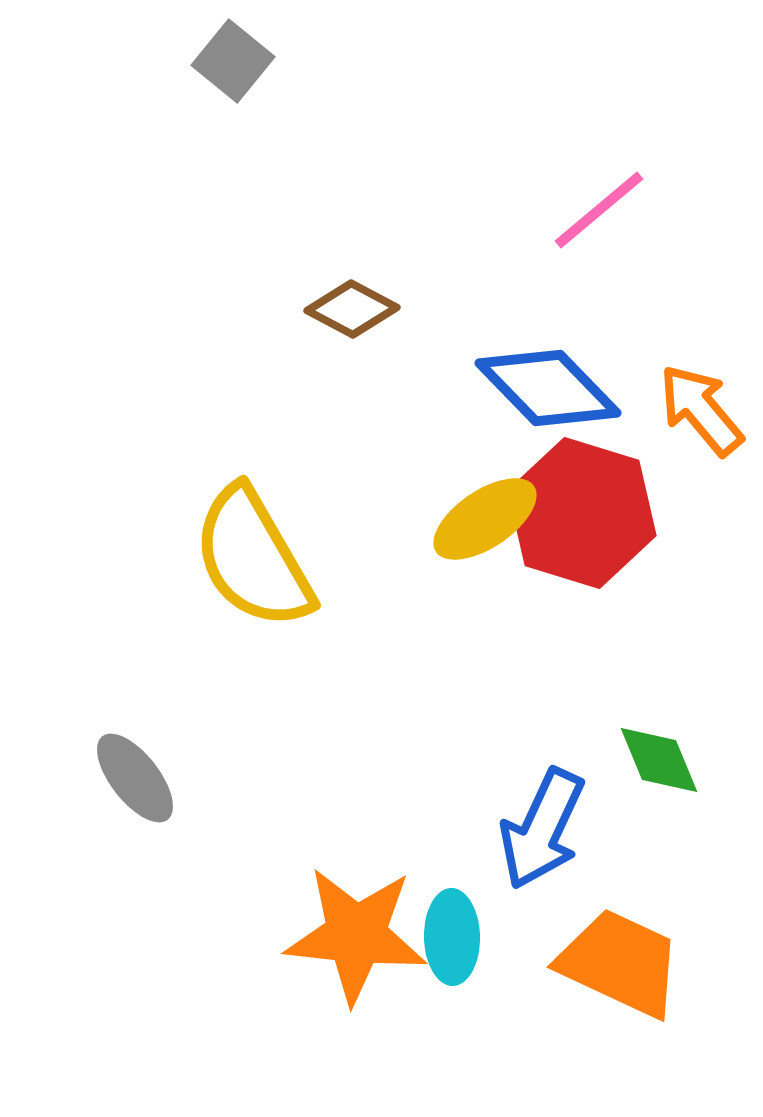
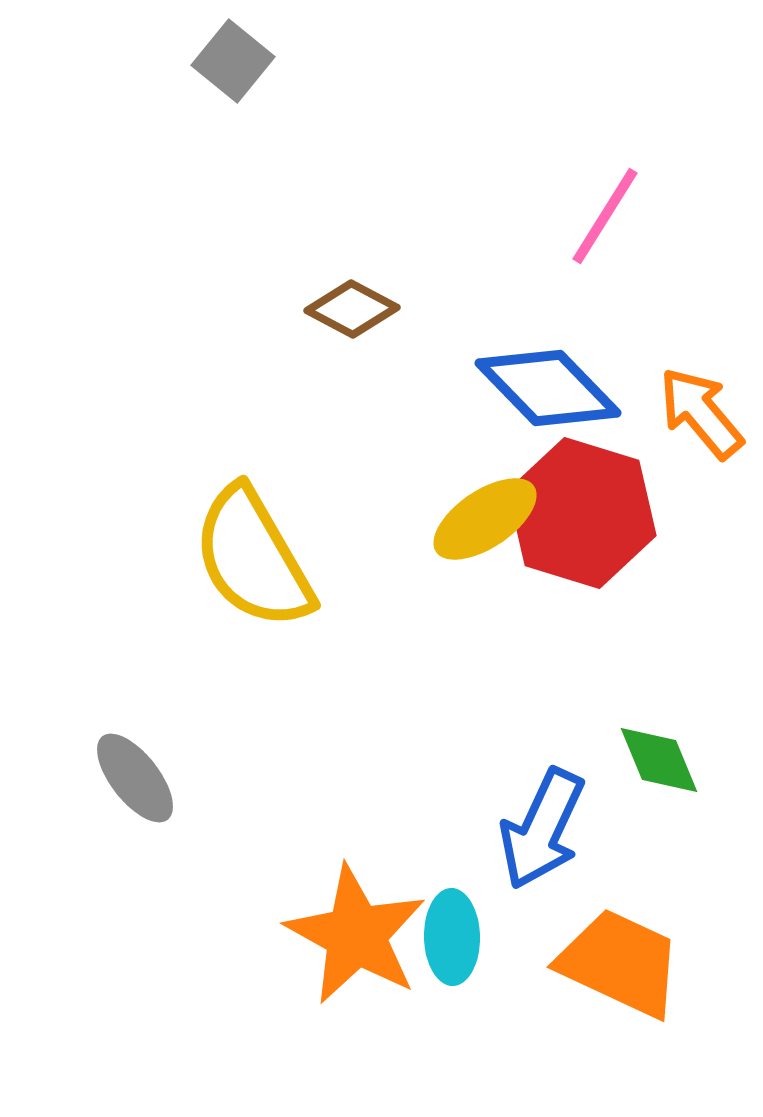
pink line: moved 6 px right, 6 px down; rotated 18 degrees counterclockwise
orange arrow: moved 3 px down
orange star: rotated 23 degrees clockwise
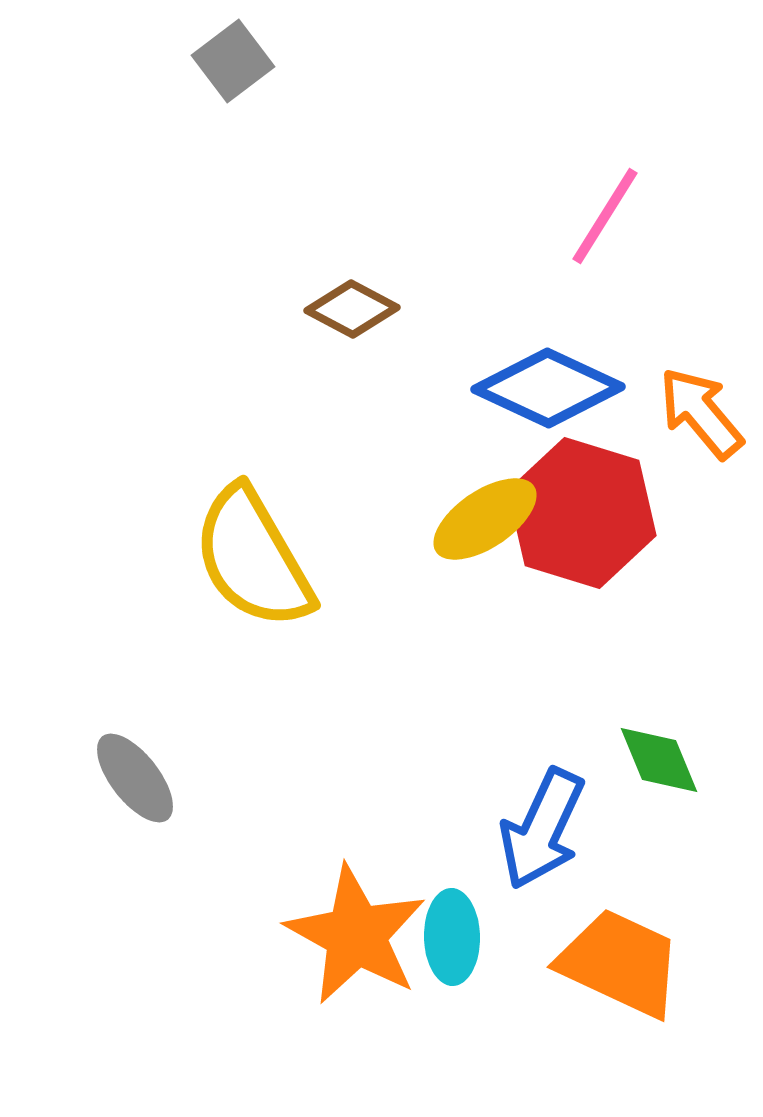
gray square: rotated 14 degrees clockwise
blue diamond: rotated 21 degrees counterclockwise
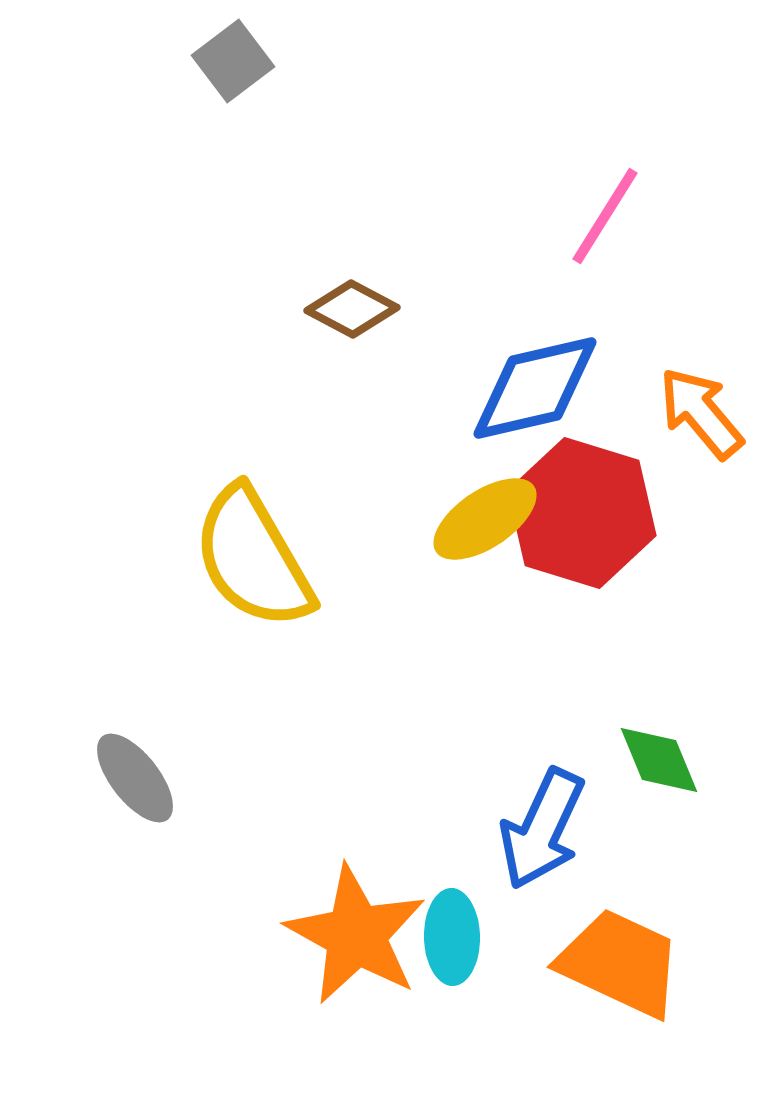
blue diamond: moved 13 px left; rotated 38 degrees counterclockwise
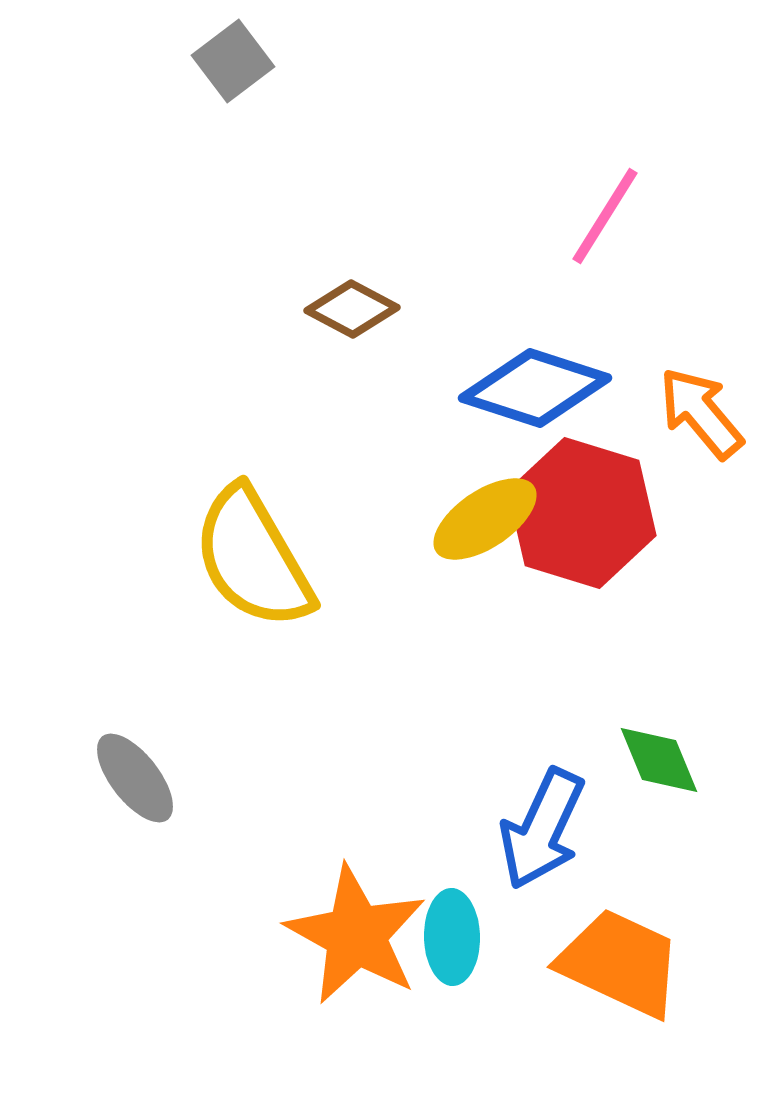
blue diamond: rotated 31 degrees clockwise
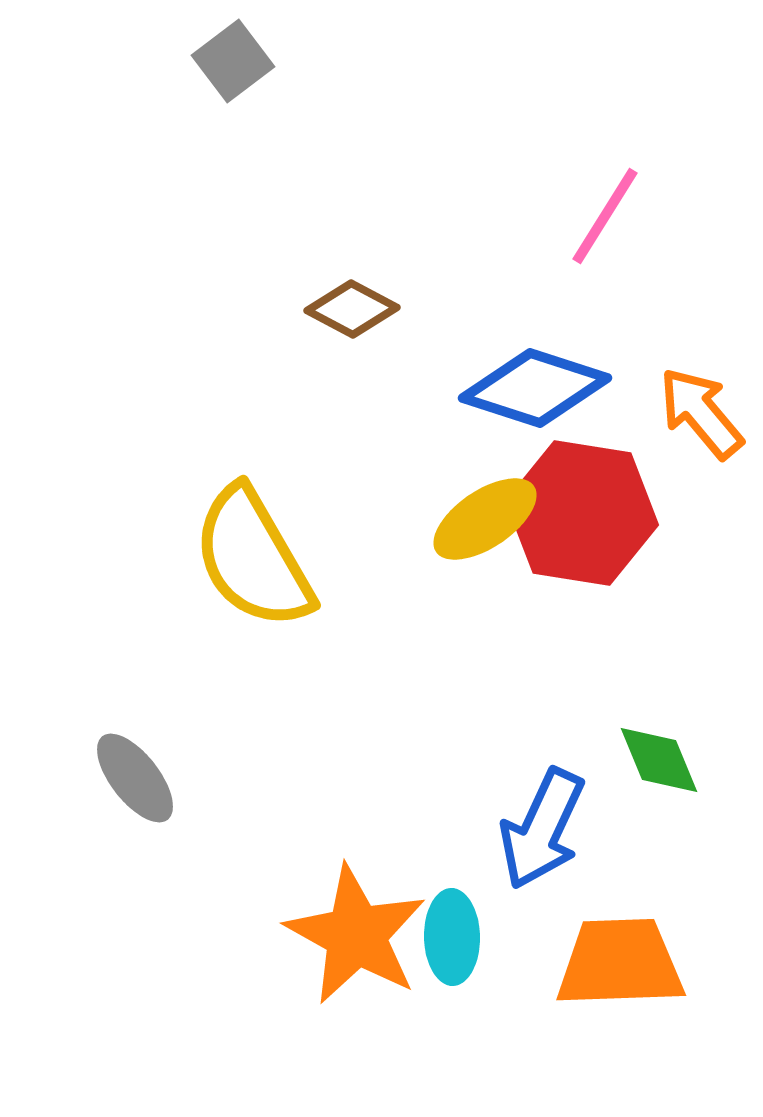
red hexagon: rotated 8 degrees counterclockwise
orange trapezoid: rotated 27 degrees counterclockwise
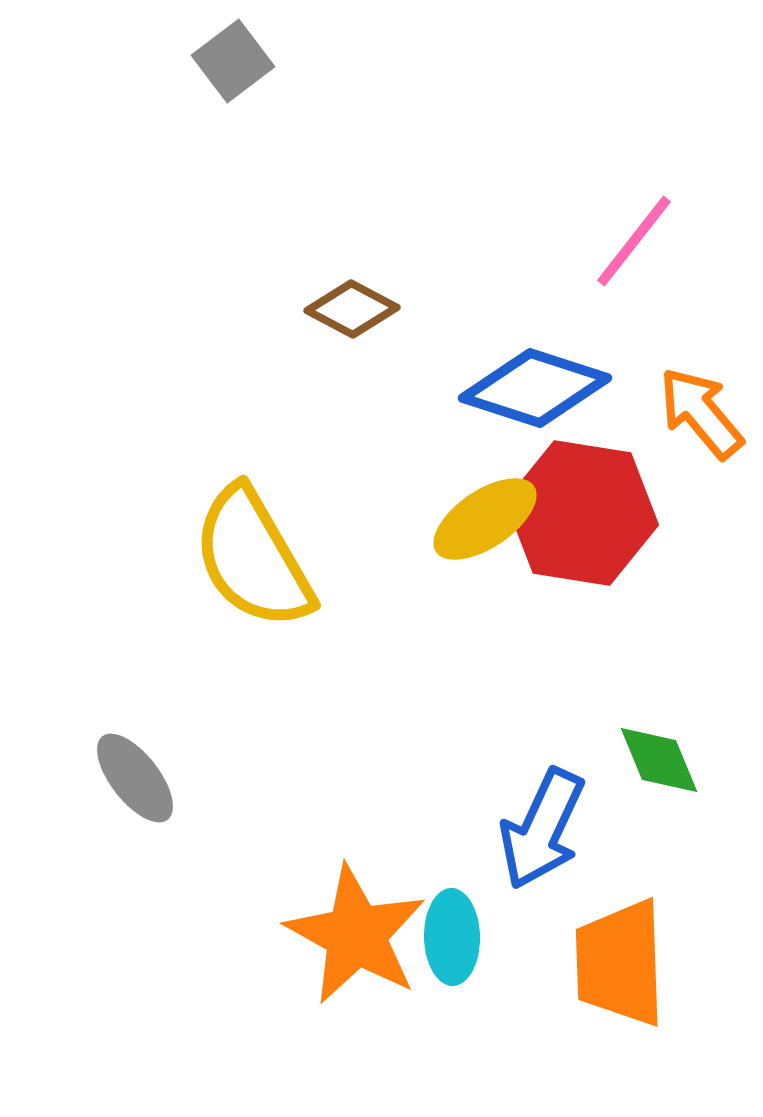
pink line: moved 29 px right, 25 px down; rotated 6 degrees clockwise
orange trapezoid: rotated 90 degrees counterclockwise
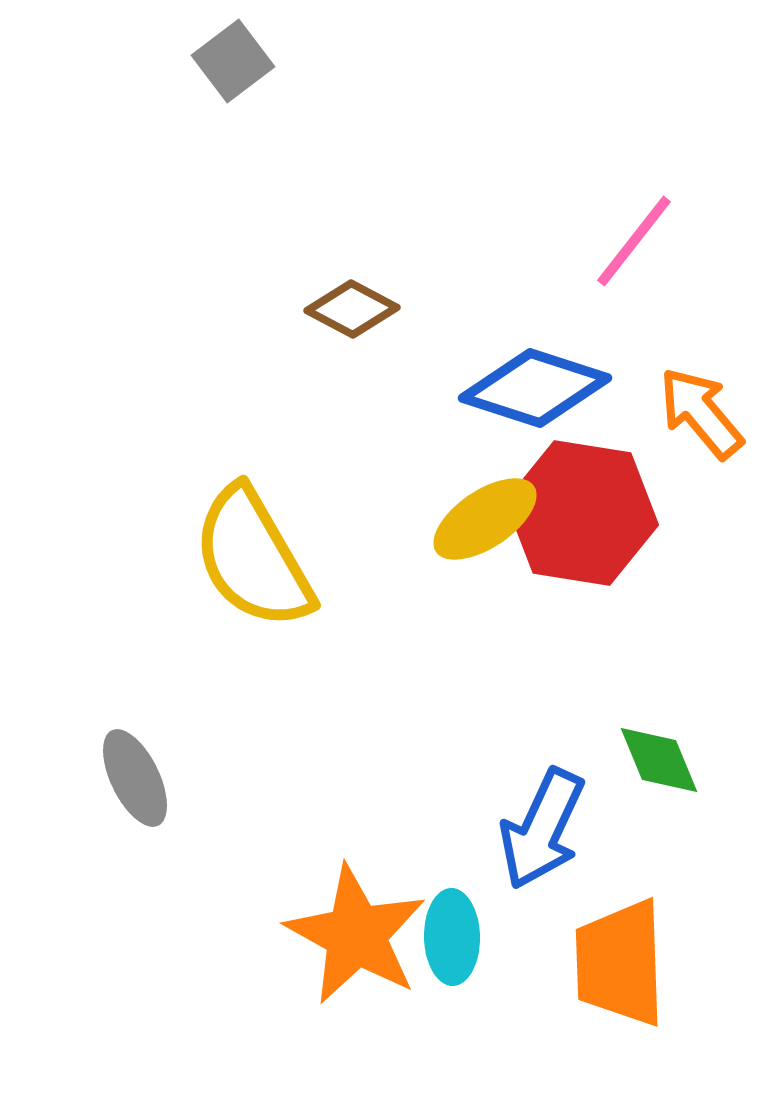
gray ellipse: rotated 12 degrees clockwise
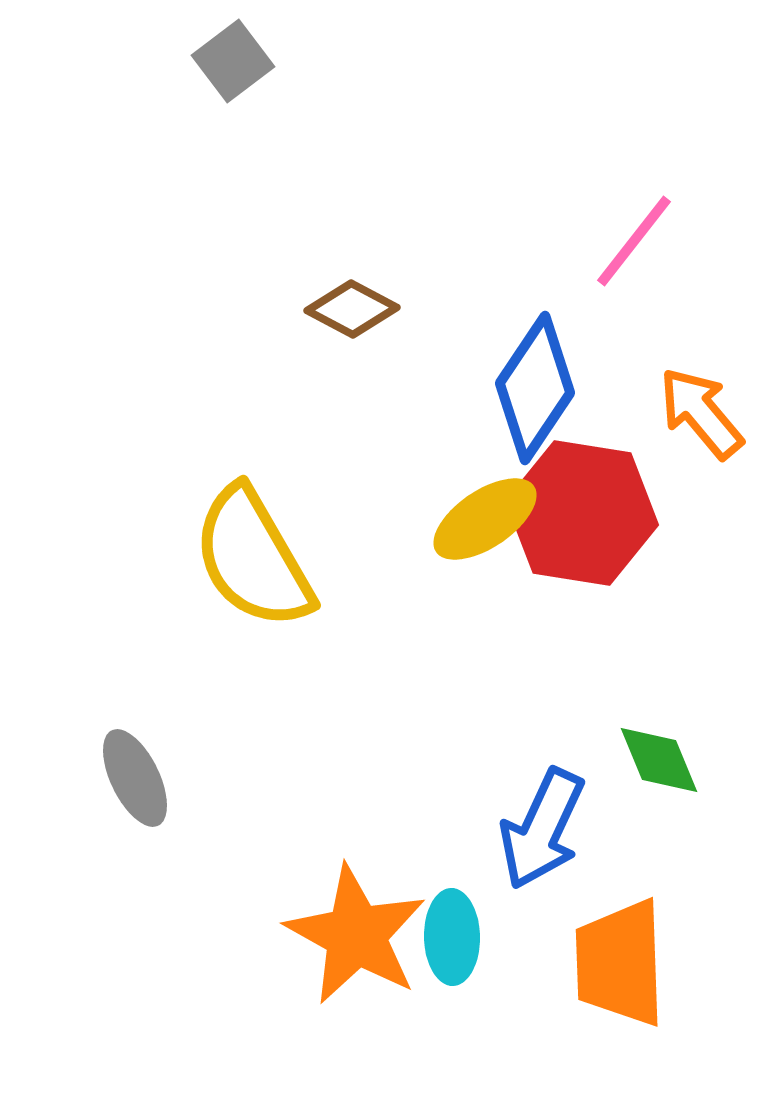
blue diamond: rotated 74 degrees counterclockwise
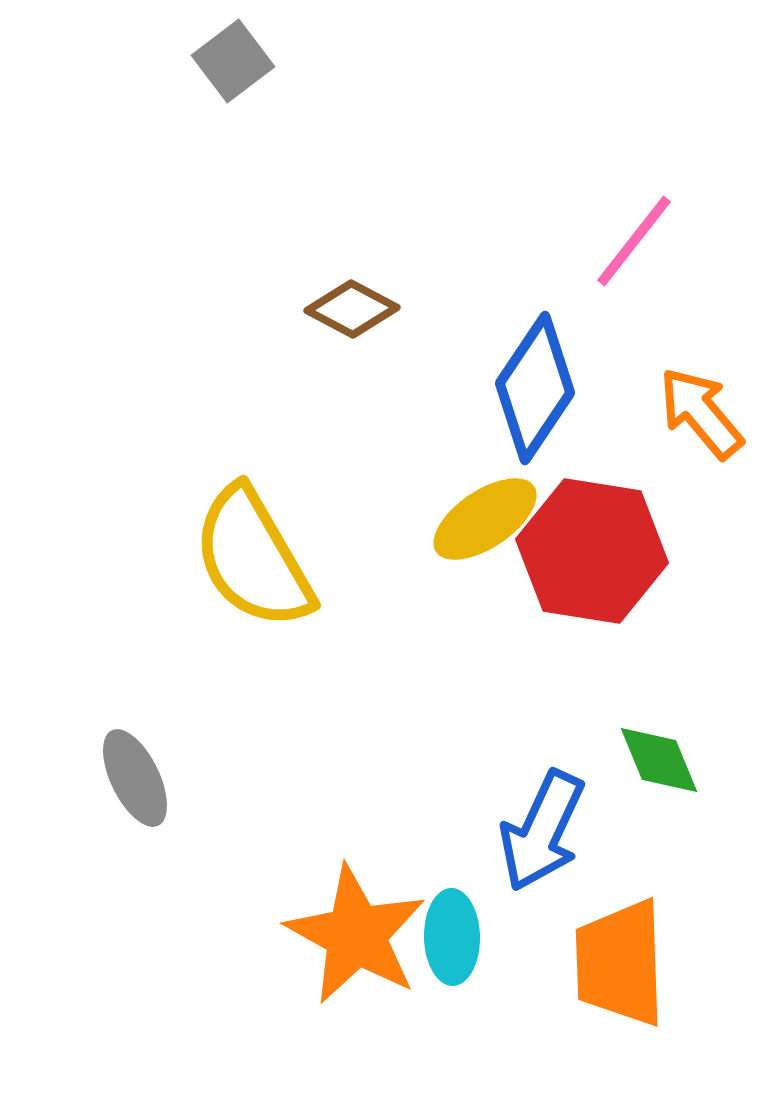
red hexagon: moved 10 px right, 38 px down
blue arrow: moved 2 px down
